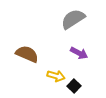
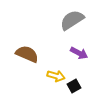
gray semicircle: moved 1 px left, 1 px down
black square: rotated 16 degrees clockwise
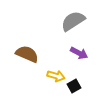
gray semicircle: moved 1 px right, 1 px down
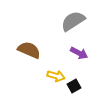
brown semicircle: moved 2 px right, 4 px up
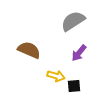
purple arrow: rotated 102 degrees clockwise
black square: rotated 24 degrees clockwise
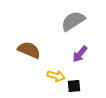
purple arrow: moved 1 px right, 1 px down
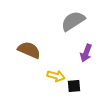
purple arrow: moved 6 px right, 1 px up; rotated 18 degrees counterclockwise
